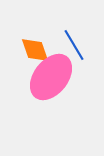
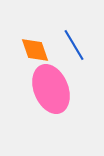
pink ellipse: moved 12 px down; rotated 60 degrees counterclockwise
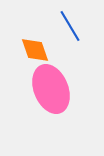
blue line: moved 4 px left, 19 px up
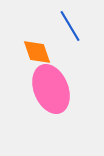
orange diamond: moved 2 px right, 2 px down
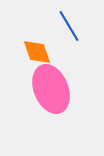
blue line: moved 1 px left
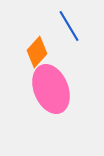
orange diamond: rotated 60 degrees clockwise
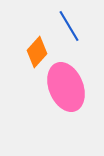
pink ellipse: moved 15 px right, 2 px up
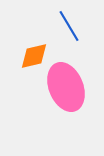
orange diamond: moved 3 px left, 4 px down; rotated 36 degrees clockwise
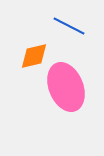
blue line: rotated 32 degrees counterclockwise
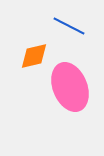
pink ellipse: moved 4 px right
